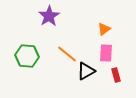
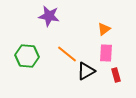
purple star: rotated 30 degrees counterclockwise
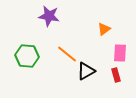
pink rectangle: moved 14 px right
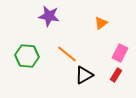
orange triangle: moved 3 px left, 6 px up
pink rectangle: rotated 24 degrees clockwise
black triangle: moved 2 px left, 4 px down
red rectangle: rotated 48 degrees clockwise
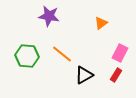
orange line: moved 5 px left
